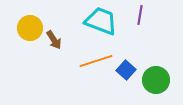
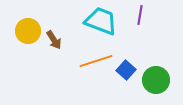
yellow circle: moved 2 px left, 3 px down
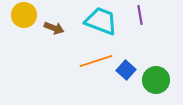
purple line: rotated 18 degrees counterclockwise
yellow circle: moved 4 px left, 16 px up
brown arrow: moved 12 px up; rotated 36 degrees counterclockwise
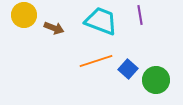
blue square: moved 2 px right, 1 px up
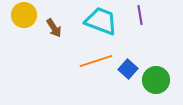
brown arrow: rotated 36 degrees clockwise
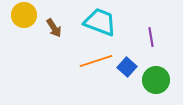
purple line: moved 11 px right, 22 px down
cyan trapezoid: moved 1 px left, 1 px down
blue square: moved 1 px left, 2 px up
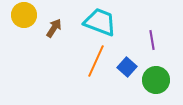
brown arrow: rotated 114 degrees counterclockwise
purple line: moved 1 px right, 3 px down
orange line: rotated 48 degrees counterclockwise
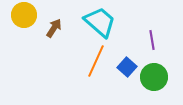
cyan trapezoid: rotated 20 degrees clockwise
green circle: moved 2 px left, 3 px up
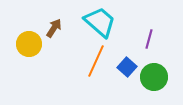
yellow circle: moved 5 px right, 29 px down
purple line: moved 3 px left, 1 px up; rotated 24 degrees clockwise
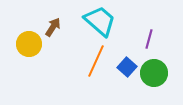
cyan trapezoid: moved 1 px up
brown arrow: moved 1 px left, 1 px up
green circle: moved 4 px up
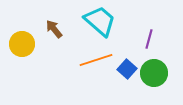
brown arrow: moved 1 px right, 2 px down; rotated 72 degrees counterclockwise
yellow circle: moved 7 px left
orange line: moved 1 px up; rotated 48 degrees clockwise
blue square: moved 2 px down
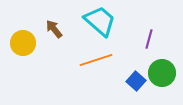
yellow circle: moved 1 px right, 1 px up
blue square: moved 9 px right, 12 px down
green circle: moved 8 px right
